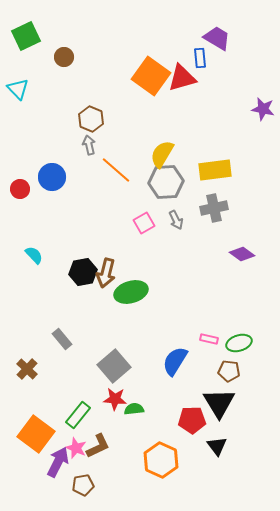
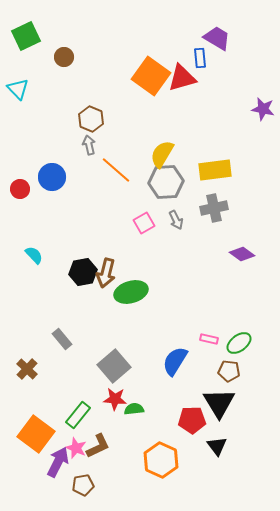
green ellipse at (239, 343): rotated 20 degrees counterclockwise
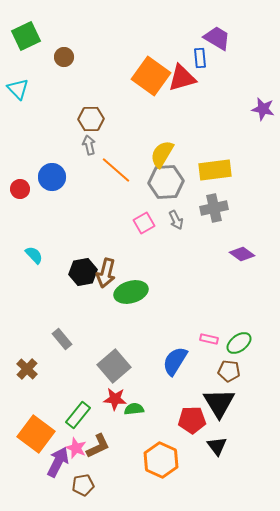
brown hexagon at (91, 119): rotated 25 degrees counterclockwise
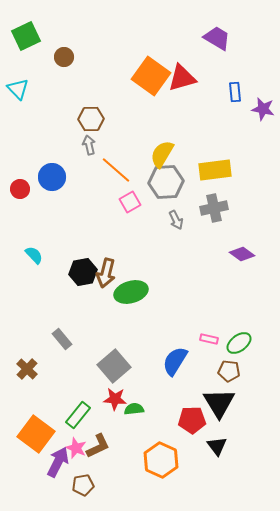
blue rectangle at (200, 58): moved 35 px right, 34 px down
pink square at (144, 223): moved 14 px left, 21 px up
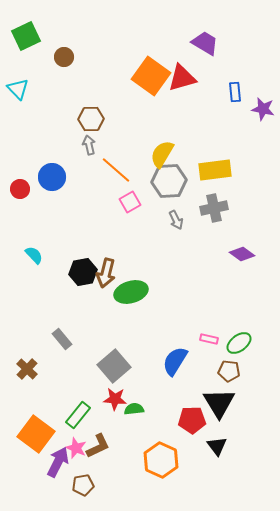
purple trapezoid at (217, 38): moved 12 px left, 5 px down
gray hexagon at (166, 182): moved 3 px right, 1 px up
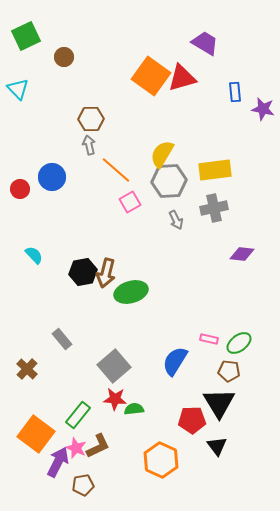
purple diamond at (242, 254): rotated 30 degrees counterclockwise
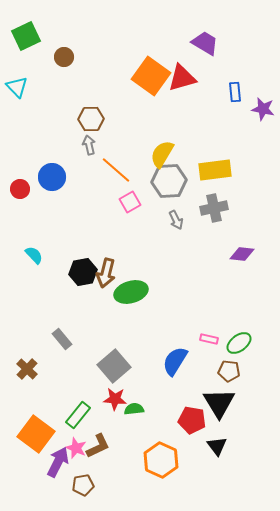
cyan triangle at (18, 89): moved 1 px left, 2 px up
red pentagon at (192, 420): rotated 12 degrees clockwise
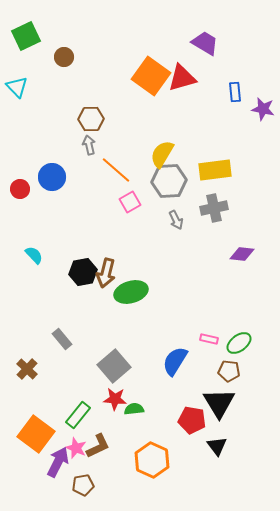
orange hexagon at (161, 460): moved 9 px left
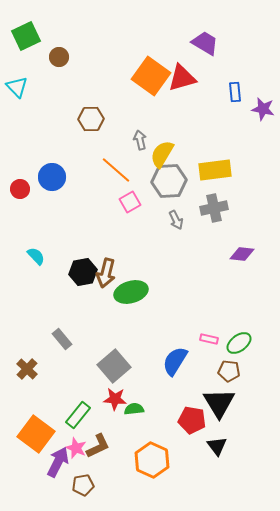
brown circle at (64, 57): moved 5 px left
gray arrow at (89, 145): moved 51 px right, 5 px up
cyan semicircle at (34, 255): moved 2 px right, 1 px down
